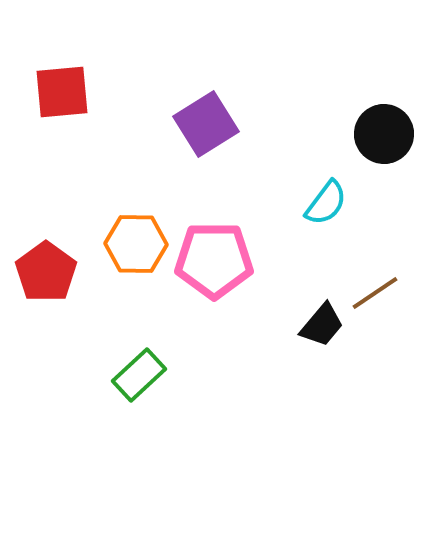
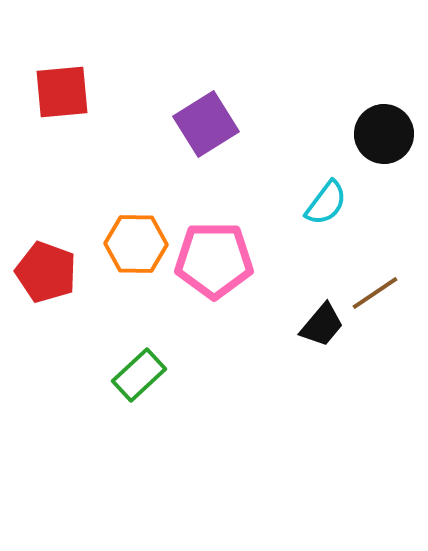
red pentagon: rotated 16 degrees counterclockwise
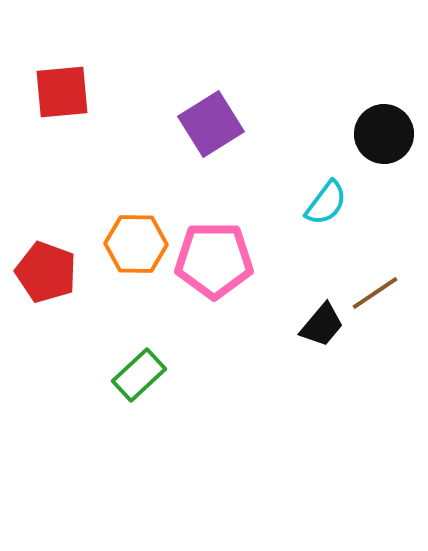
purple square: moved 5 px right
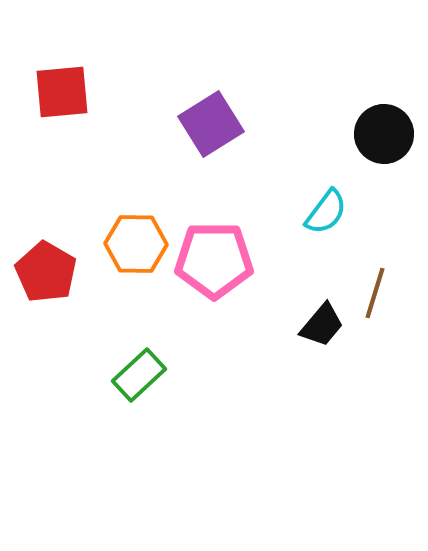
cyan semicircle: moved 9 px down
red pentagon: rotated 10 degrees clockwise
brown line: rotated 39 degrees counterclockwise
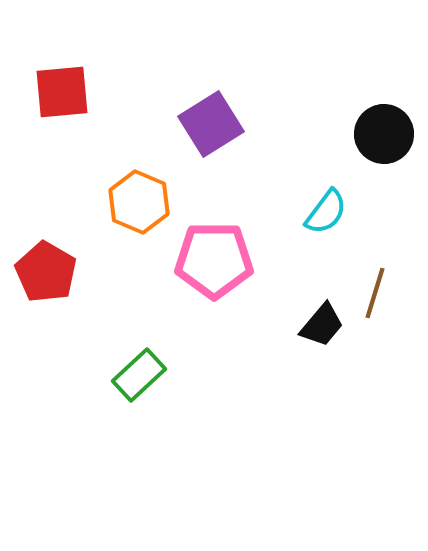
orange hexagon: moved 3 px right, 42 px up; rotated 22 degrees clockwise
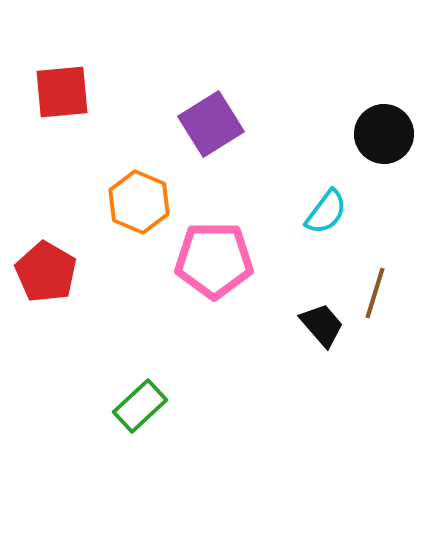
black trapezoid: rotated 81 degrees counterclockwise
green rectangle: moved 1 px right, 31 px down
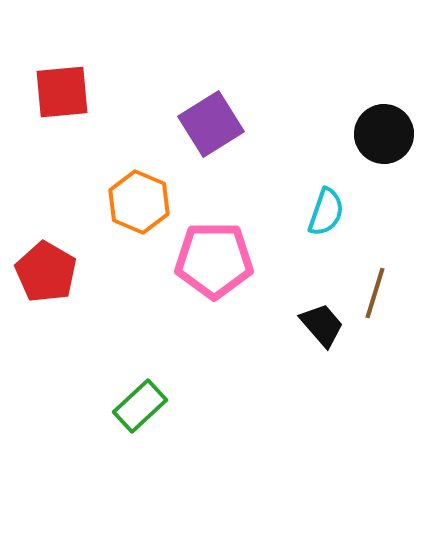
cyan semicircle: rotated 18 degrees counterclockwise
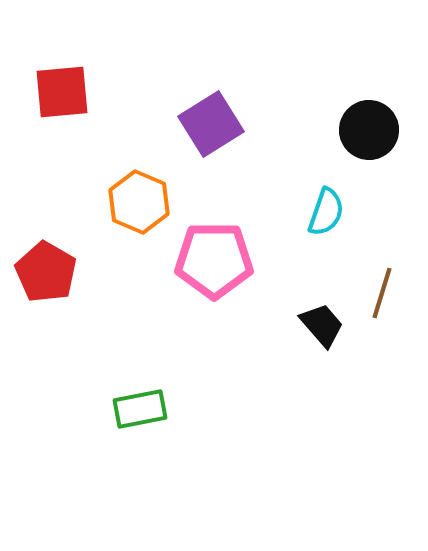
black circle: moved 15 px left, 4 px up
brown line: moved 7 px right
green rectangle: moved 3 px down; rotated 32 degrees clockwise
